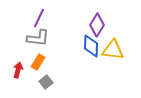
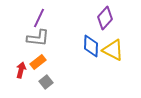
purple diamond: moved 8 px right, 7 px up; rotated 10 degrees clockwise
yellow triangle: rotated 20 degrees clockwise
orange rectangle: rotated 21 degrees clockwise
red arrow: moved 3 px right
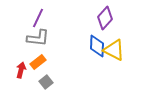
purple line: moved 1 px left
blue diamond: moved 6 px right
yellow triangle: moved 1 px right
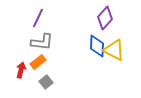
gray L-shape: moved 4 px right, 4 px down
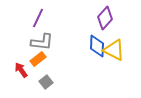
orange rectangle: moved 3 px up
red arrow: rotated 49 degrees counterclockwise
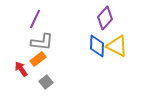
purple line: moved 3 px left, 1 px down
yellow triangle: moved 3 px right, 4 px up
red arrow: moved 1 px up
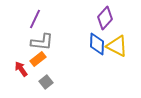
blue diamond: moved 2 px up
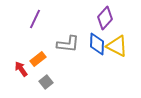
gray L-shape: moved 26 px right, 2 px down
